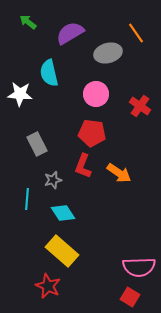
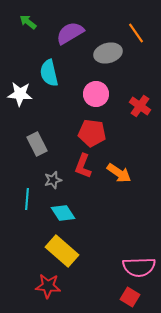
red star: rotated 20 degrees counterclockwise
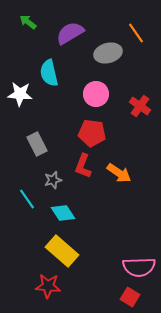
cyan line: rotated 40 degrees counterclockwise
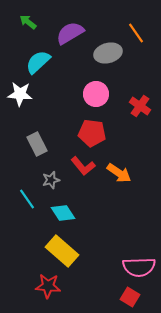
cyan semicircle: moved 11 px left, 11 px up; rotated 60 degrees clockwise
red L-shape: rotated 60 degrees counterclockwise
gray star: moved 2 px left
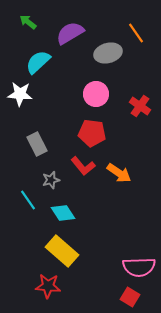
cyan line: moved 1 px right, 1 px down
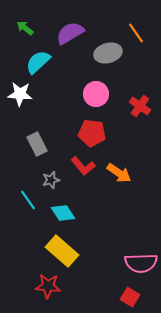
green arrow: moved 3 px left, 6 px down
pink semicircle: moved 2 px right, 4 px up
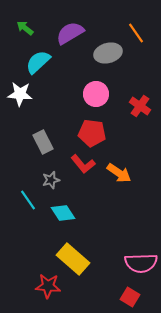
gray rectangle: moved 6 px right, 2 px up
red L-shape: moved 2 px up
yellow rectangle: moved 11 px right, 8 px down
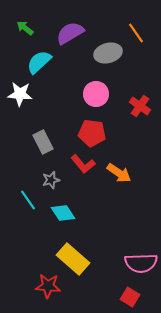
cyan semicircle: moved 1 px right
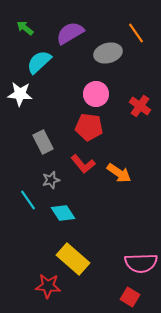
red pentagon: moved 3 px left, 6 px up
